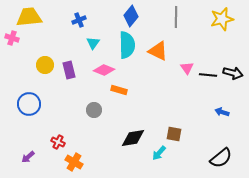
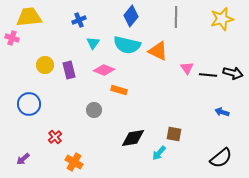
cyan semicircle: rotated 104 degrees clockwise
red cross: moved 3 px left, 5 px up; rotated 24 degrees clockwise
purple arrow: moved 5 px left, 2 px down
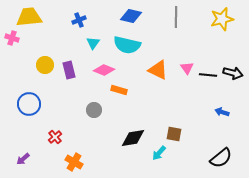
blue diamond: rotated 65 degrees clockwise
orange triangle: moved 19 px down
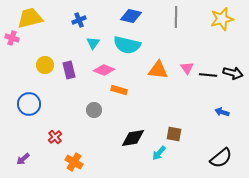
yellow trapezoid: moved 1 px right, 1 px down; rotated 8 degrees counterclockwise
orange triangle: rotated 20 degrees counterclockwise
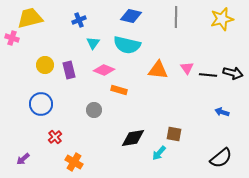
blue circle: moved 12 px right
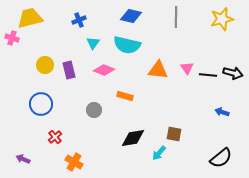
orange rectangle: moved 6 px right, 6 px down
purple arrow: rotated 64 degrees clockwise
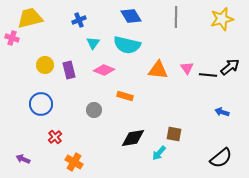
blue diamond: rotated 45 degrees clockwise
black arrow: moved 3 px left, 6 px up; rotated 54 degrees counterclockwise
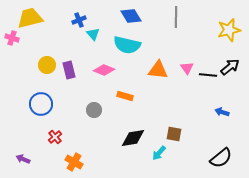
yellow star: moved 7 px right, 11 px down
cyan triangle: moved 9 px up; rotated 16 degrees counterclockwise
yellow circle: moved 2 px right
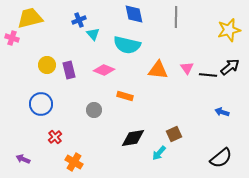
blue diamond: moved 3 px right, 2 px up; rotated 20 degrees clockwise
brown square: rotated 35 degrees counterclockwise
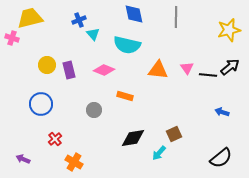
red cross: moved 2 px down
